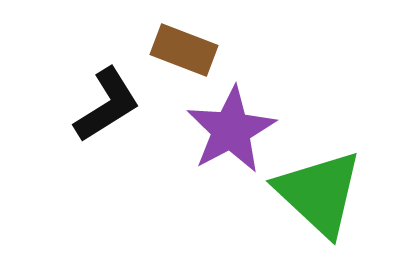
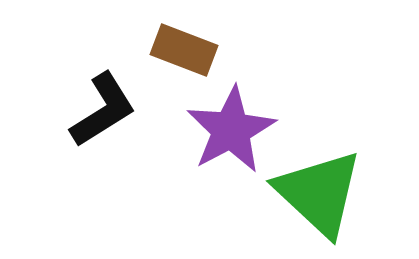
black L-shape: moved 4 px left, 5 px down
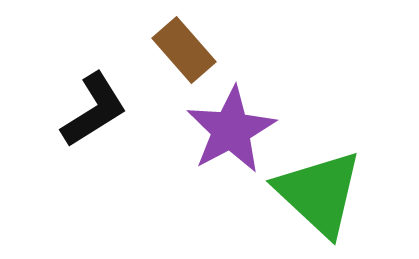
brown rectangle: rotated 28 degrees clockwise
black L-shape: moved 9 px left
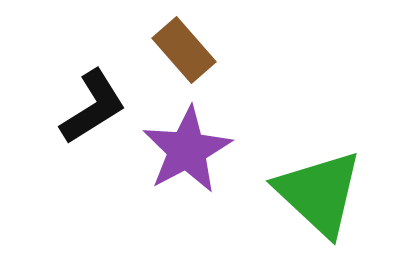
black L-shape: moved 1 px left, 3 px up
purple star: moved 44 px left, 20 px down
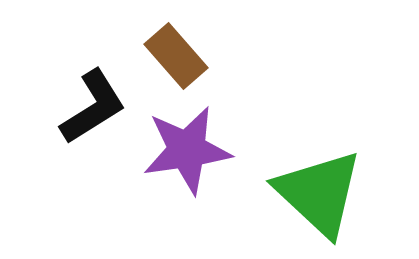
brown rectangle: moved 8 px left, 6 px down
purple star: rotated 20 degrees clockwise
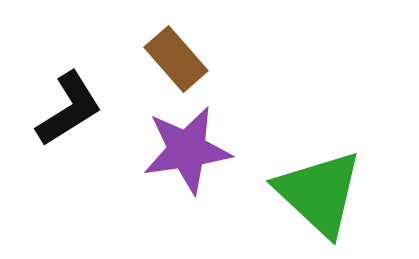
brown rectangle: moved 3 px down
black L-shape: moved 24 px left, 2 px down
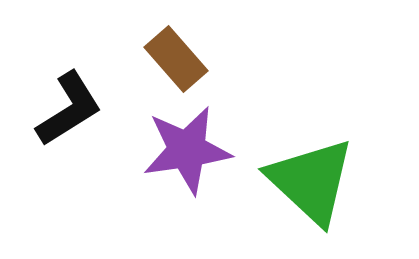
green triangle: moved 8 px left, 12 px up
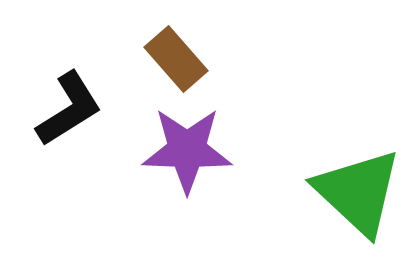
purple star: rotated 10 degrees clockwise
green triangle: moved 47 px right, 11 px down
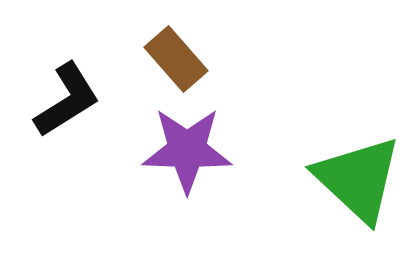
black L-shape: moved 2 px left, 9 px up
green triangle: moved 13 px up
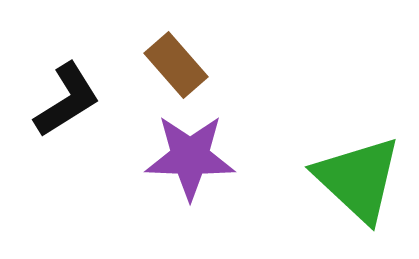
brown rectangle: moved 6 px down
purple star: moved 3 px right, 7 px down
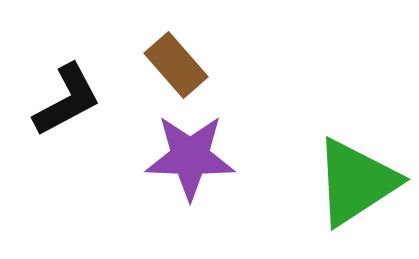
black L-shape: rotated 4 degrees clockwise
green triangle: moved 2 px left, 3 px down; rotated 44 degrees clockwise
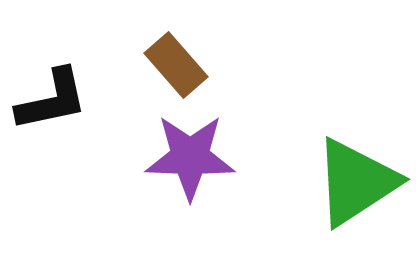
black L-shape: moved 15 px left; rotated 16 degrees clockwise
